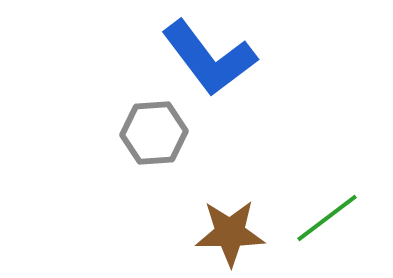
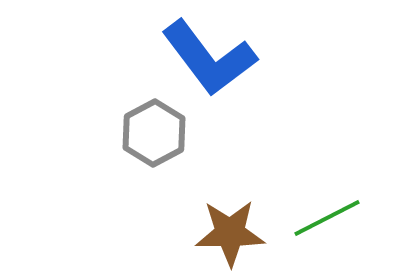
gray hexagon: rotated 24 degrees counterclockwise
green line: rotated 10 degrees clockwise
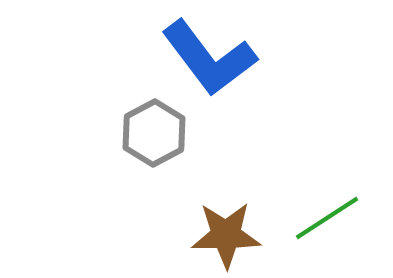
green line: rotated 6 degrees counterclockwise
brown star: moved 4 px left, 2 px down
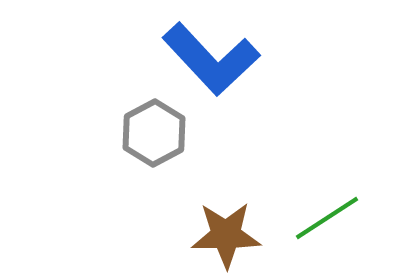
blue L-shape: moved 2 px right, 1 px down; rotated 6 degrees counterclockwise
